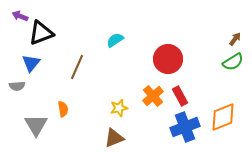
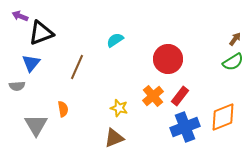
red rectangle: rotated 66 degrees clockwise
yellow star: rotated 30 degrees clockwise
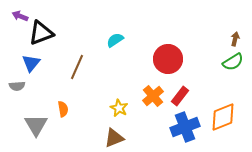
brown arrow: rotated 24 degrees counterclockwise
yellow star: rotated 12 degrees clockwise
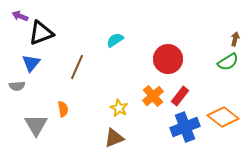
green semicircle: moved 5 px left
orange diamond: rotated 60 degrees clockwise
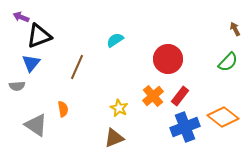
purple arrow: moved 1 px right, 1 px down
black triangle: moved 2 px left, 3 px down
brown arrow: moved 10 px up; rotated 40 degrees counterclockwise
green semicircle: rotated 15 degrees counterclockwise
gray triangle: rotated 25 degrees counterclockwise
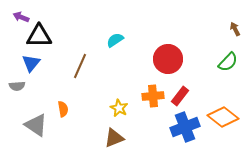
black triangle: rotated 20 degrees clockwise
brown line: moved 3 px right, 1 px up
orange cross: rotated 35 degrees clockwise
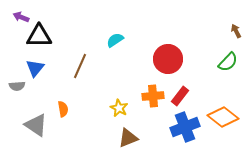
brown arrow: moved 1 px right, 2 px down
blue triangle: moved 4 px right, 5 px down
brown triangle: moved 14 px right
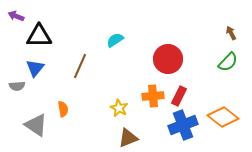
purple arrow: moved 5 px left, 1 px up
brown arrow: moved 5 px left, 2 px down
red rectangle: moved 1 px left; rotated 12 degrees counterclockwise
blue cross: moved 2 px left, 2 px up
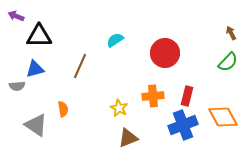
red circle: moved 3 px left, 6 px up
blue triangle: moved 1 px down; rotated 36 degrees clockwise
red rectangle: moved 8 px right; rotated 12 degrees counterclockwise
orange diamond: rotated 24 degrees clockwise
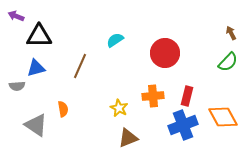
blue triangle: moved 1 px right, 1 px up
